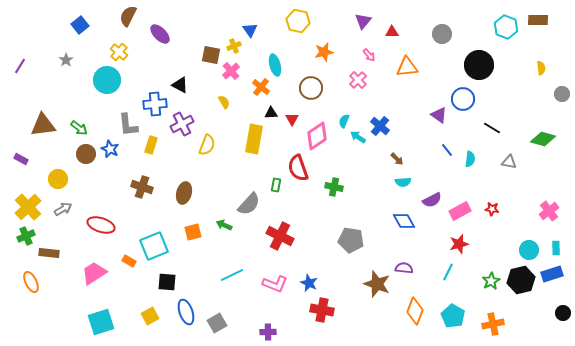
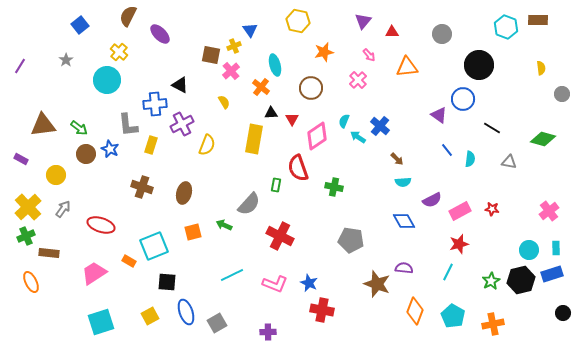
yellow circle at (58, 179): moved 2 px left, 4 px up
gray arrow at (63, 209): rotated 24 degrees counterclockwise
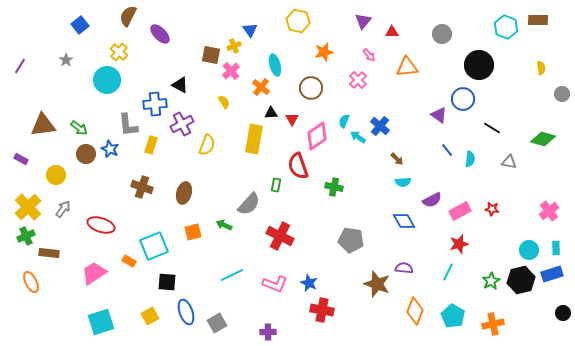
red semicircle at (298, 168): moved 2 px up
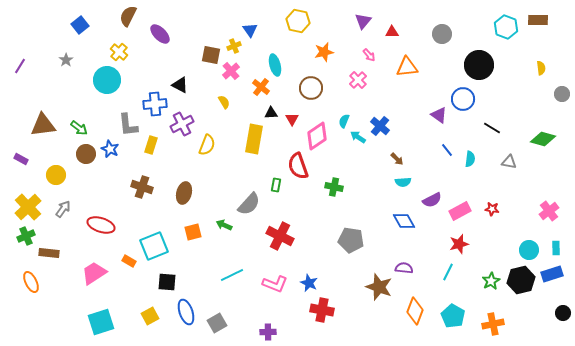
brown star at (377, 284): moved 2 px right, 3 px down
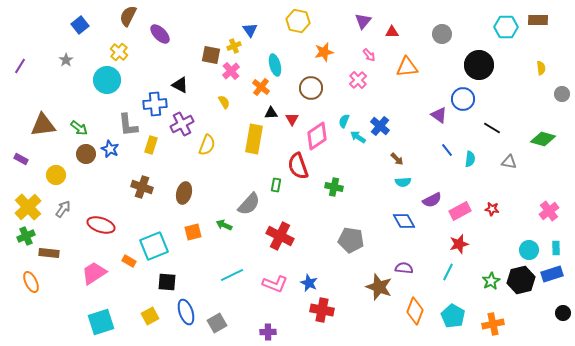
cyan hexagon at (506, 27): rotated 20 degrees counterclockwise
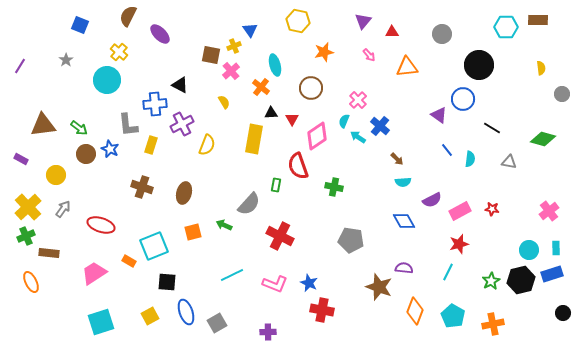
blue square at (80, 25): rotated 30 degrees counterclockwise
pink cross at (358, 80): moved 20 px down
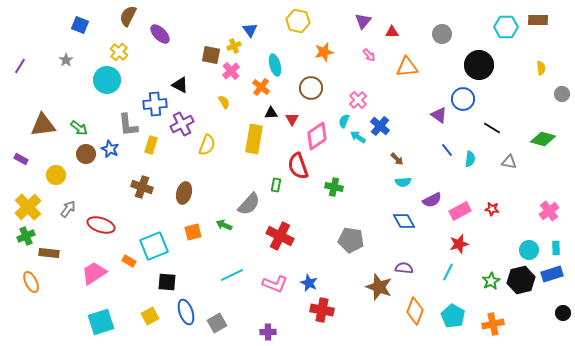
gray arrow at (63, 209): moved 5 px right
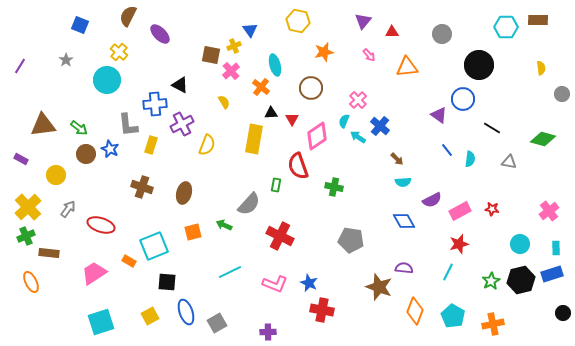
cyan circle at (529, 250): moved 9 px left, 6 px up
cyan line at (232, 275): moved 2 px left, 3 px up
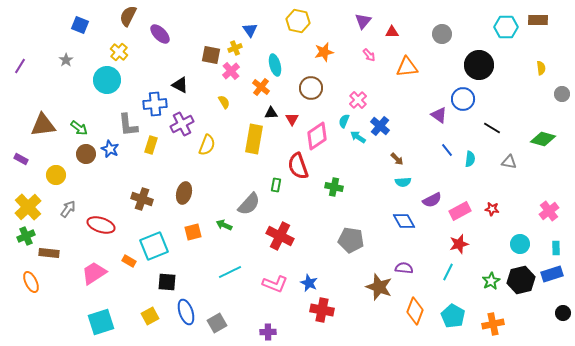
yellow cross at (234, 46): moved 1 px right, 2 px down
brown cross at (142, 187): moved 12 px down
